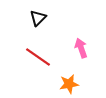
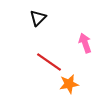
pink arrow: moved 4 px right, 5 px up
red line: moved 11 px right, 5 px down
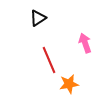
black triangle: rotated 12 degrees clockwise
red line: moved 2 px up; rotated 32 degrees clockwise
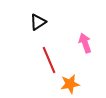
black triangle: moved 4 px down
orange star: moved 1 px right
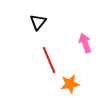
black triangle: rotated 18 degrees counterclockwise
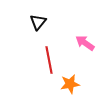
pink arrow: rotated 36 degrees counterclockwise
red line: rotated 12 degrees clockwise
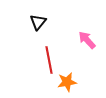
pink arrow: moved 2 px right, 3 px up; rotated 12 degrees clockwise
orange star: moved 3 px left, 2 px up
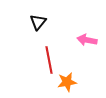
pink arrow: rotated 36 degrees counterclockwise
